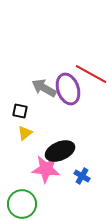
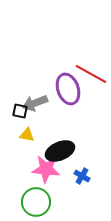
gray arrow: moved 9 px left, 15 px down; rotated 50 degrees counterclockwise
yellow triangle: moved 2 px right, 2 px down; rotated 49 degrees clockwise
green circle: moved 14 px right, 2 px up
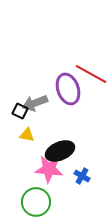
black square: rotated 14 degrees clockwise
pink star: moved 3 px right
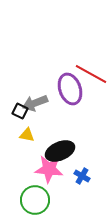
purple ellipse: moved 2 px right
green circle: moved 1 px left, 2 px up
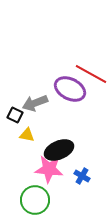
purple ellipse: rotated 44 degrees counterclockwise
black square: moved 5 px left, 4 px down
black ellipse: moved 1 px left, 1 px up
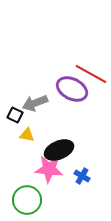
purple ellipse: moved 2 px right
green circle: moved 8 px left
